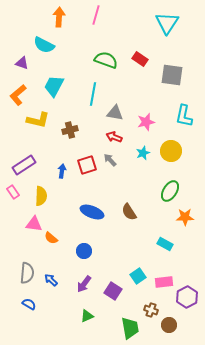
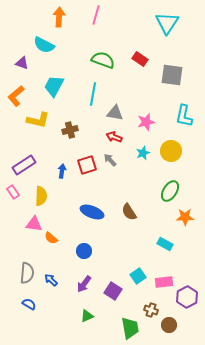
green semicircle at (106, 60): moved 3 px left
orange L-shape at (18, 95): moved 2 px left, 1 px down
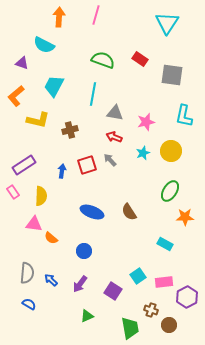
purple arrow at (84, 284): moved 4 px left
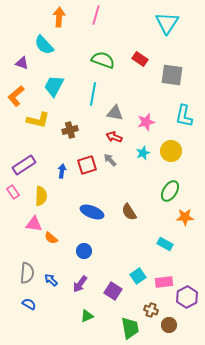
cyan semicircle at (44, 45): rotated 20 degrees clockwise
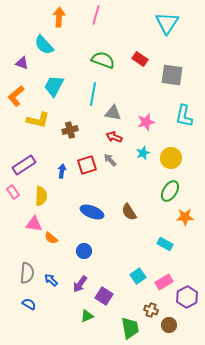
gray triangle at (115, 113): moved 2 px left
yellow circle at (171, 151): moved 7 px down
pink rectangle at (164, 282): rotated 24 degrees counterclockwise
purple square at (113, 291): moved 9 px left, 5 px down
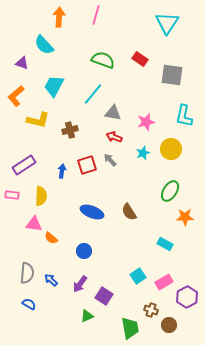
cyan line at (93, 94): rotated 30 degrees clockwise
yellow circle at (171, 158): moved 9 px up
pink rectangle at (13, 192): moved 1 px left, 3 px down; rotated 48 degrees counterclockwise
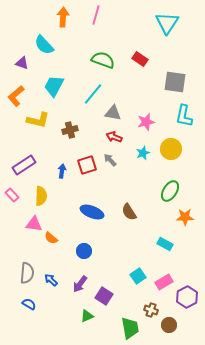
orange arrow at (59, 17): moved 4 px right
gray square at (172, 75): moved 3 px right, 7 px down
pink rectangle at (12, 195): rotated 40 degrees clockwise
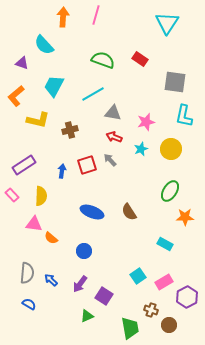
cyan line at (93, 94): rotated 20 degrees clockwise
cyan star at (143, 153): moved 2 px left, 4 px up
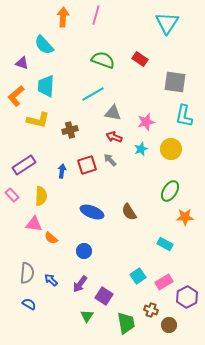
cyan trapezoid at (54, 86): moved 8 px left; rotated 25 degrees counterclockwise
green triangle at (87, 316): rotated 32 degrees counterclockwise
green trapezoid at (130, 328): moved 4 px left, 5 px up
